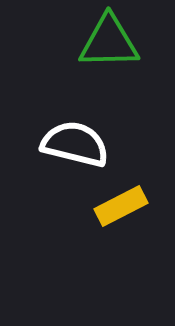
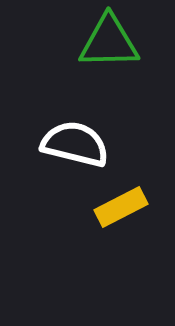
yellow rectangle: moved 1 px down
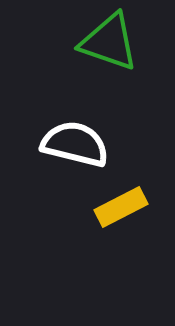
green triangle: rotated 20 degrees clockwise
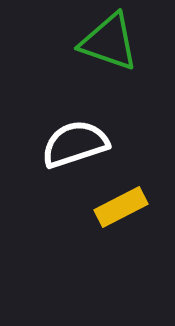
white semicircle: rotated 32 degrees counterclockwise
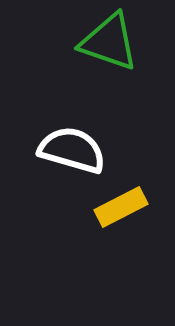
white semicircle: moved 3 px left, 6 px down; rotated 34 degrees clockwise
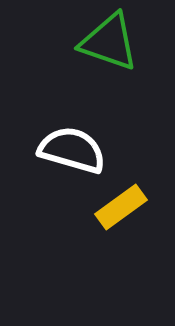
yellow rectangle: rotated 9 degrees counterclockwise
